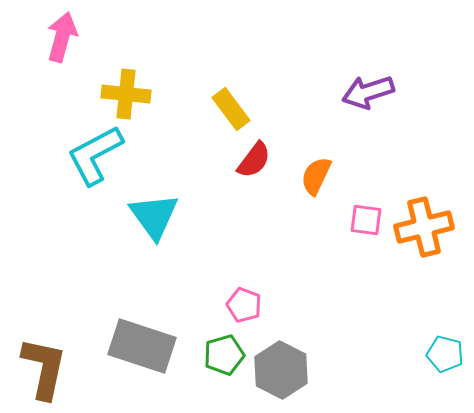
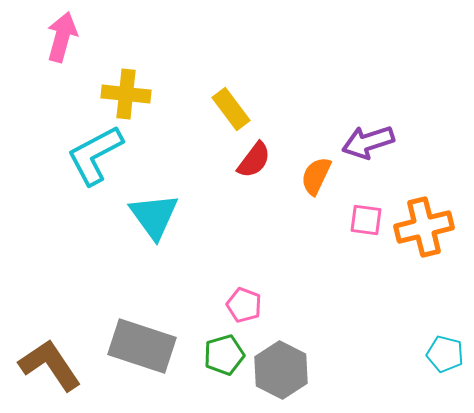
purple arrow: moved 50 px down
brown L-shape: moved 6 px right, 3 px up; rotated 46 degrees counterclockwise
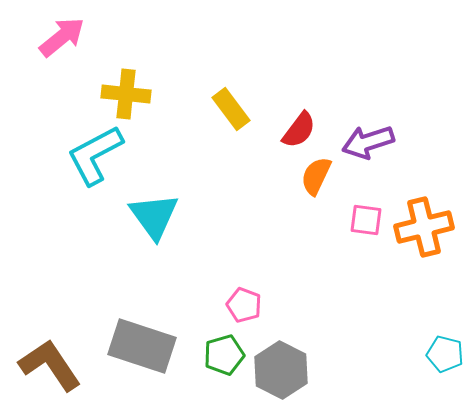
pink arrow: rotated 36 degrees clockwise
red semicircle: moved 45 px right, 30 px up
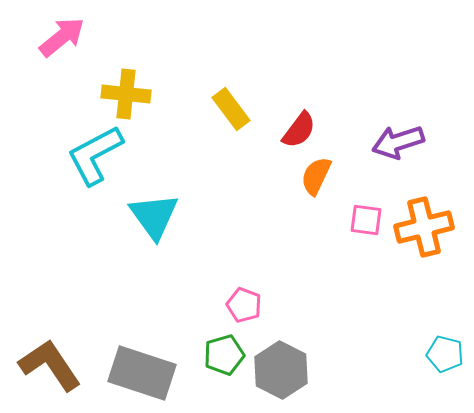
purple arrow: moved 30 px right
gray rectangle: moved 27 px down
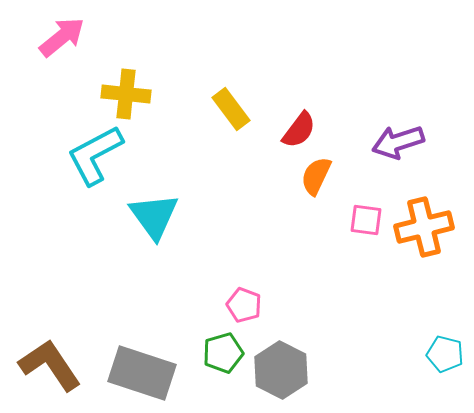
green pentagon: moved 1 px left, 2 px up
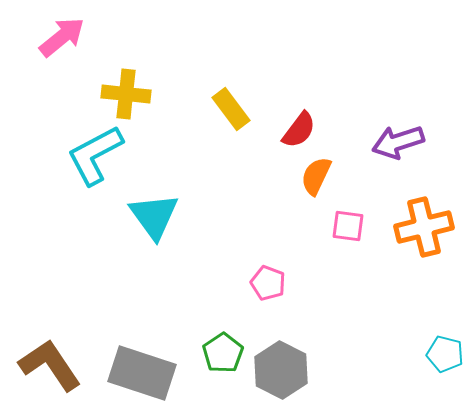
pink square: moved 18 px left, 6 px down
pink pentagon: moved 24 px right, 22 px up
green pentagon: rotated 18 degrees counterclockwise
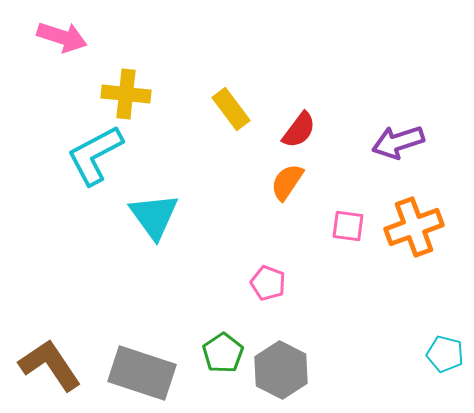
pink arrow: rotated 57 degrees clockwise
orange semicircle: moved 29 px left, 6 px down; rotated 9 degrees clockwise
orange cross: moved 10 px left; rotated 6 degrees counterclockwise
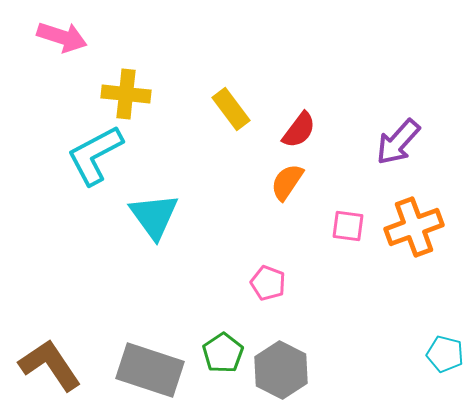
purple arrow: rotated 30 degrees counterclockwise
gray rectangle: moved 8 px right, 3 px up
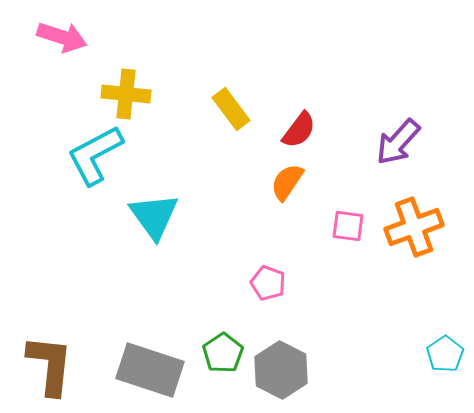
cyan pentagon: rotated 24 degrees clockwise
brown L-shape: rotated 40 degrees clockwise
